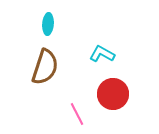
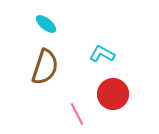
cyan ellipse: moved 2 px left; rotated 55 degrees counterclockwise
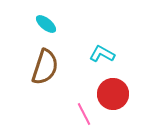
pink line: moved 7 px right
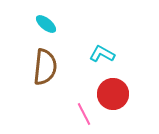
brown semicircle: rotated 12 degrees counterclockwise
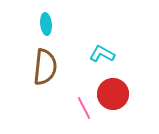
cyan ellipse: rotated 45 degrees clockwise
pink line: moved 6 px up
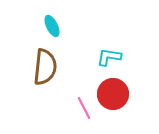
cyan ellipse: moved 6 px right, 2 px down; rotated 20 degrees counterclockwise
cyan L-shape: moved 7 px right, 3 px down; rotated 20 degrees counterclockwise
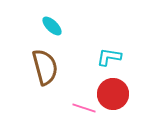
cyan ellipse: rotated 20 degrees counterclockwise
brown semicircle: rotated 21 degrees counterclockwise
pink line: rotated 45 degrees counterclockwise
